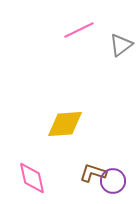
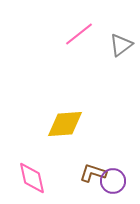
pink line: moved 4 px down; rotated 12 degrees counterclockwise
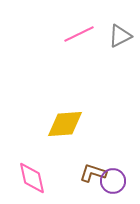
pink line: rotated 12 degrees clockwise
gray triangle: moved 1 px left, 9 px up; rotated 10 degrees clockwise
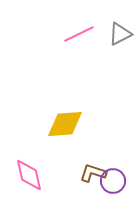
gray triangle: moved 2 px up
pink diamond: moved 3 px left, 3 px up
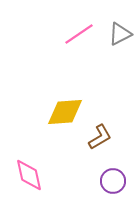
pink line: rotated 8 degrees counterclockwise
yellow diamond: moved 12 px up
brown L-shape: moved 7 px right, 36 px up; rotated 132 degrees clockwise
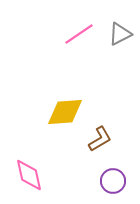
brown L-shape: moved 2 px down
